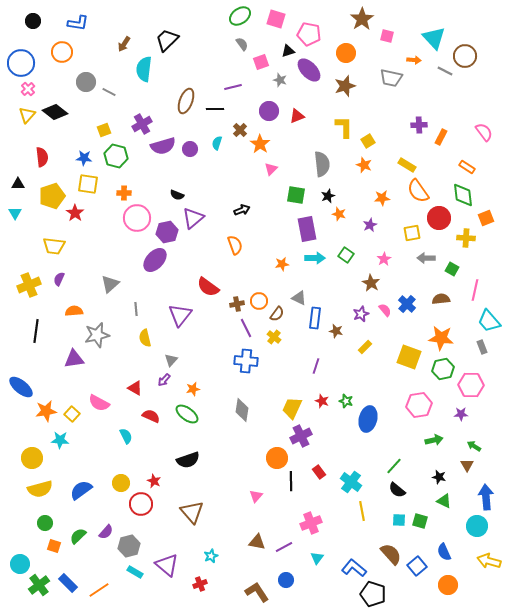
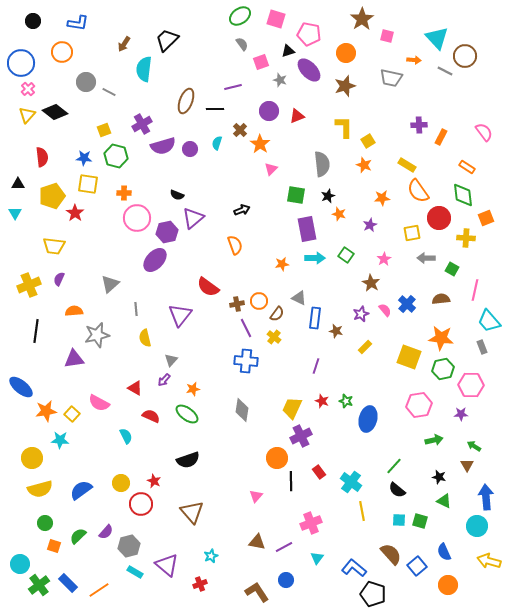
cyan triangle at (434, 38): moved 3 px right
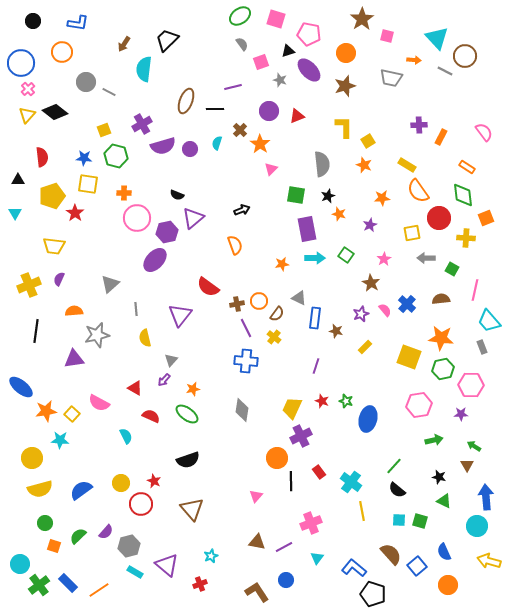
black triangle at (18, 184): moved 4 px up
brown triangle at (192, 512): moved 3 px up
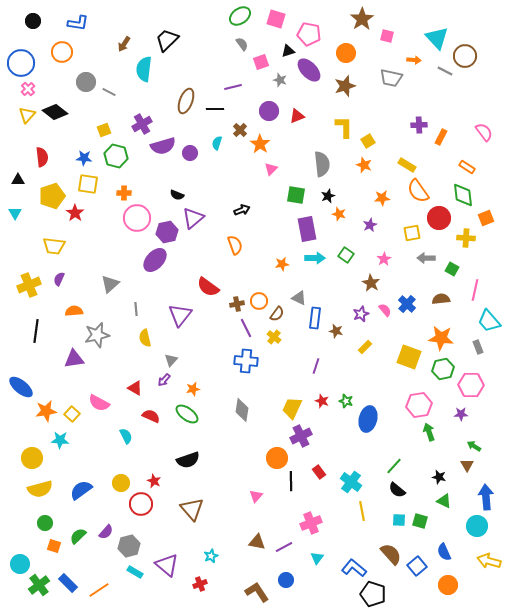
purple circle at (190, 149): moved 4 px down
gray rectangle at (482, 347): moved 4 px left
green arrow at (434, 440): moved 5 px left, 8 px up; rotated 96 degrees counterclockwise
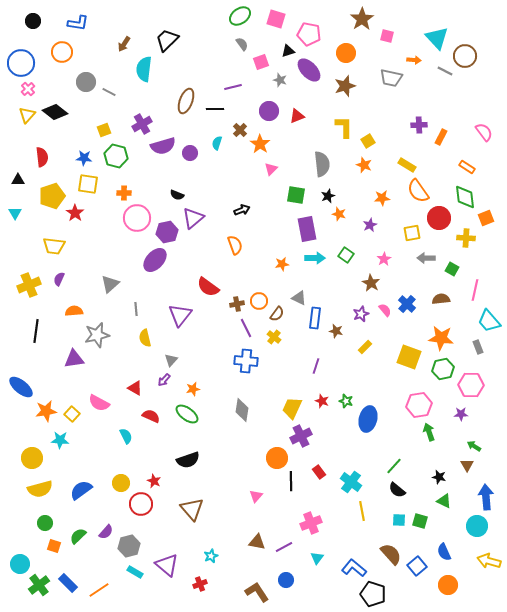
green diamond at (463, 195): moved 2 px right, 2 px down
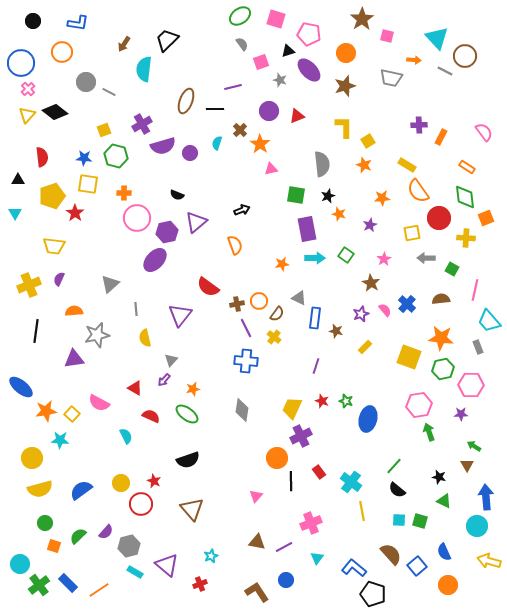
pink triangle at (271, 169): rotated 32 degrees clockwise
purple triangle at (193, 218): moved 3 px right, 4 px down
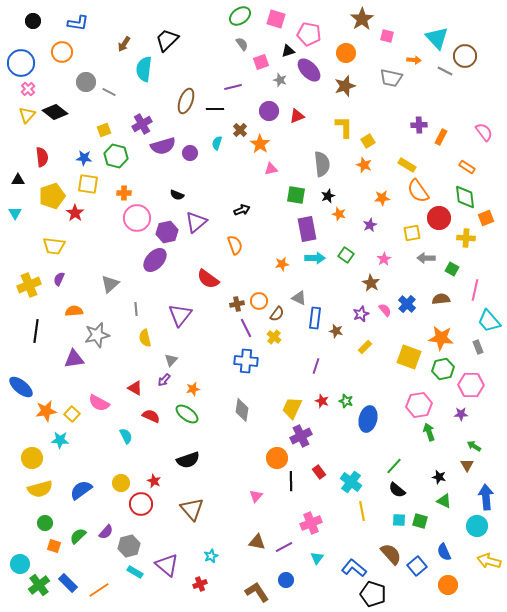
red semicircle at (208, 287): moved 8 px up
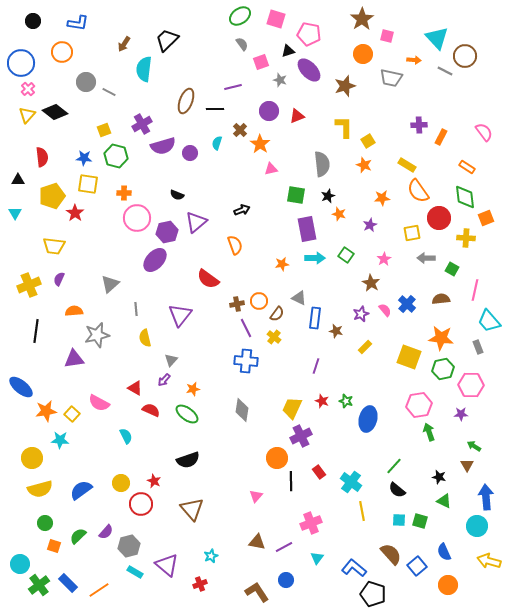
orange circle at (346, 53): moved 17 px right, 1 px down
red semicircle at (151, 416): moved 6 px up
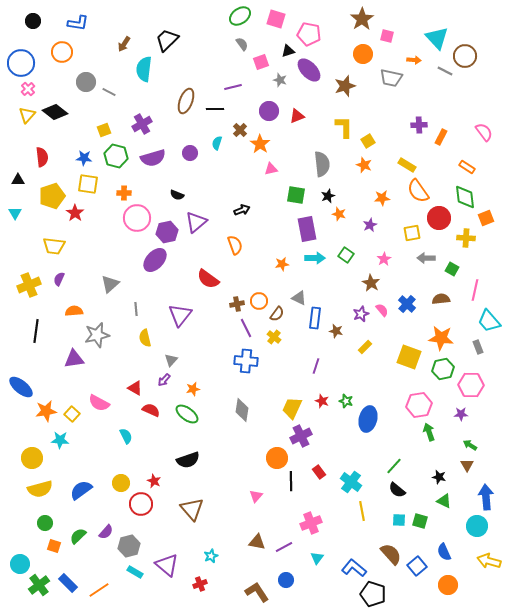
purple semicircle at (163, 146): moved 10 px left, 12 px down
pink semicircle at (385, 310): moved 3 px left
green arrow at (474, 446): moved 4 px left, 1 px up
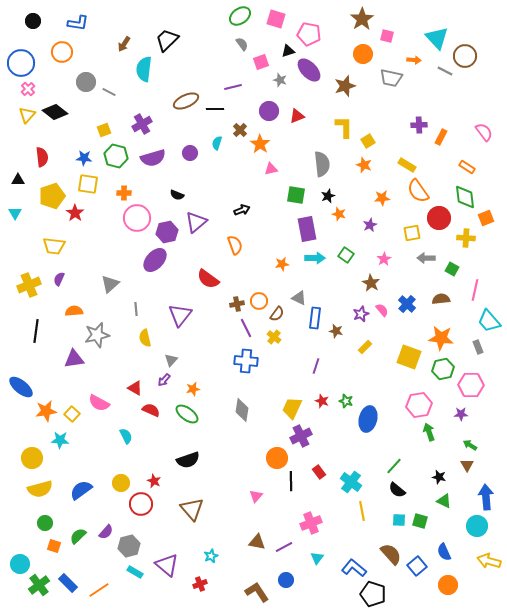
brown ellipse at (186, 101): rotated 45 degrees clockwise
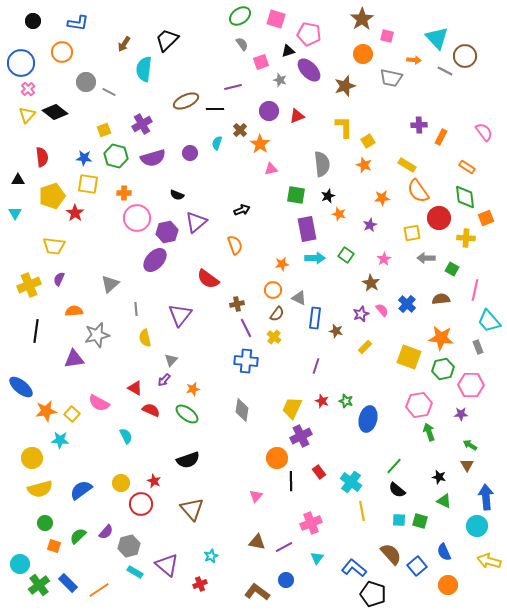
orange circle at (259, 301): moved 14 px right, 11 px up
brown L-shape at (257, 592): rotated 20 degrees counterclockwise
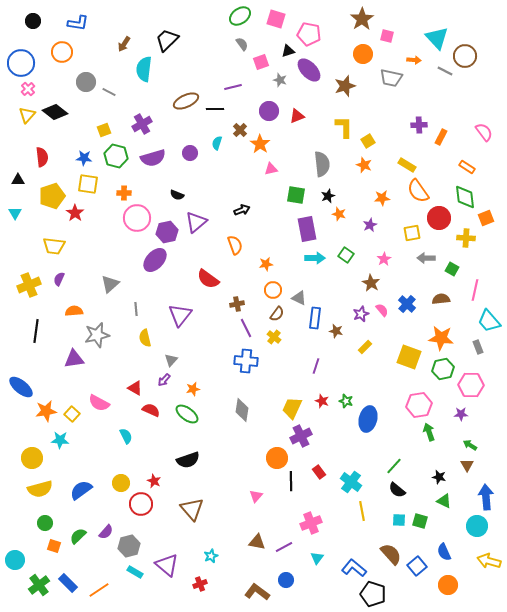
orange star at (282, 264): moved 16 px left
cyan circle at (20, 564): moved 5 px left, 4 px up
